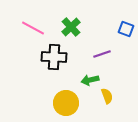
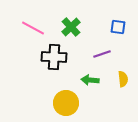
blue square: moved 8 px left, 2 px up; rotated 14 degrees counterclockwise
green arrow: rotated 18 degrees clockwise
yellow semicircle: moved 16 px right, 17 px up; rotated 14 degrees clockwise
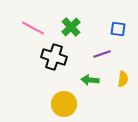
blue square: moved 2 px down
black cross: rotated 15 degrees clockwise
yellow semicircle: rotated 14 degrees clockwise
yellow circle: moved 2 px left, 1 px down
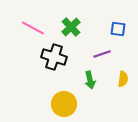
green arrow: rotated 108 degrees counterclockwise
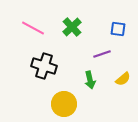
green cross: moved 1 px right
black cross: moved 10 px left, 9 px down
yellow semicircle: rotated 42 degrees clockwise
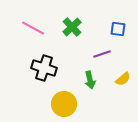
black cross: moved 2 px down
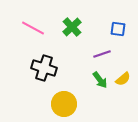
green arrow: moved 10 px right; rotated 24 degrees counterclockwise
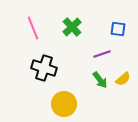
pink line: rotated 40 degrees clockwise
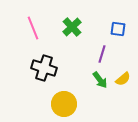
purple line: rotated 54 degrees counterclockwise
